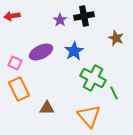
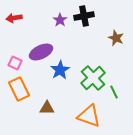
red arrow: moved 2 px right, 2 px down
blue star: moved 14 px left, 19 px down
green cross: rotated 20 degrees clockwise
green line: moved 1 px up
orange triangle: rotated 30 degrees counterclockwise
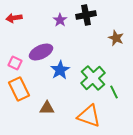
black cross: moved 2 px right, 1 px up
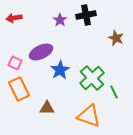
green cross: moved 1 px left
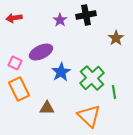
brown star: rotated 14 degrees clockwise
blue star: moved 1 px right, 2 px down
green line: rotated 16 degrees clockwise
orange triangle: rotated 25 degrees clockwise
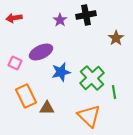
blue star: rotated 18 degrees clockwise
orange rectangle: moved 7 px right, 7 px down
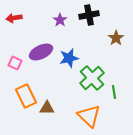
black cross: moved 3 px right
blue star: moved 8 px right, 14 px up
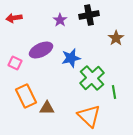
purple ellipse: moved 2 px up
blue star: moved 2 px right
